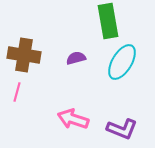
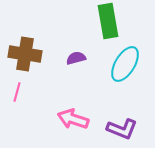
brown cross: moved 1 px right, 1 px up
cyan ellipse: moved 3 px right, 2 px down
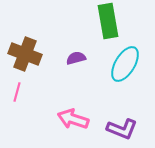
brown cross: rotated 12 degrees clockwise
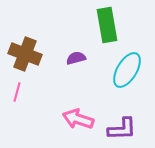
green rectangle: moved 1 px left, 4 px down
cyan ellipse: moved 2 px right, 6 px down
pink arrow: moved 5 px right
purple L-shape: rotated 24 degrees counterclockwise
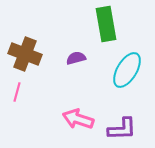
green rectangle: moved 1 px left, 1 px up
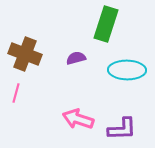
green rectangle: rotated 28 degrees clockwise
cyan ellipse: rotated 60 degrees clockwise
pink line: moved 1 px left, 1 px down
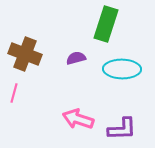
cyan ellipse: moved 5 px left, 1 px up
pink line: moved 2 px left
